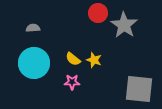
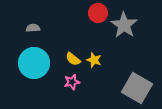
pink star: rotated 14 degrees counterclockwise
gray square: moved 2 px left, 1 px up; rotated 24 degrees clockwise
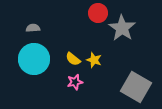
gray star: moved 2 px left, 3 px down
cyan circle: moved 4 px up
pink star: moved 3 px right
gray square: moved 1 px left, 1 px up
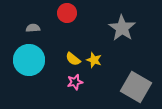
red circle: moved 31 px left
cyan circle: moved 5 px left, 1 px down
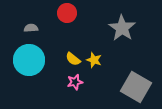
gray semicircle: moved 2 px left
